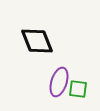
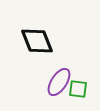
purple ellipse: rotated 16 degrees clockwise
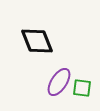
green square: moved 4 px right, 1 px up
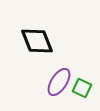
green square: rotated 18 degrees clockwise
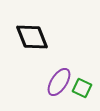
black diamond: moved 5 px left, 4 px up
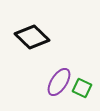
black diamond: rotated 24 degrees counterclockwise
